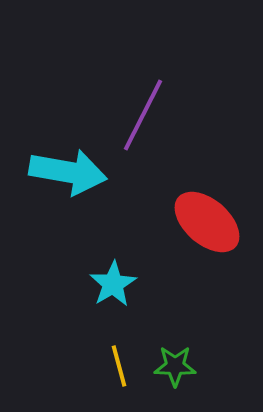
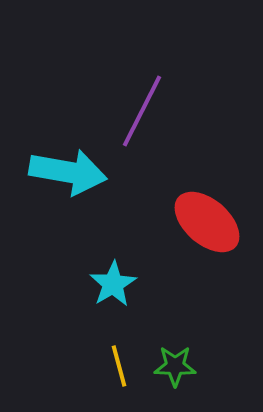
purple line: moved 1 px left, 4 px up
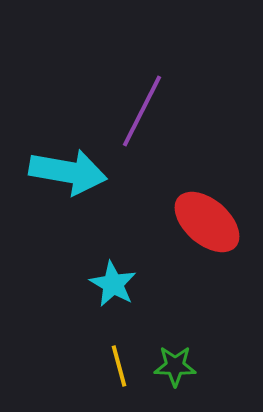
cyan star: rotated 12 degrees counterclockwise
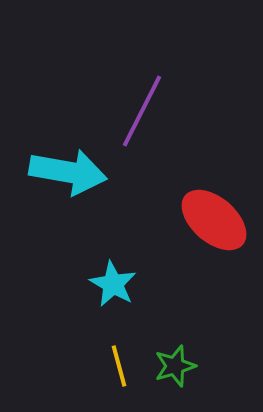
red ellipse: moved 7 px right, 2 px up
green star: rotated 18 degrees counterclockwise
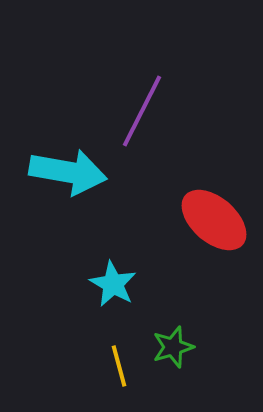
green star: moved 2 px left, 19 px up
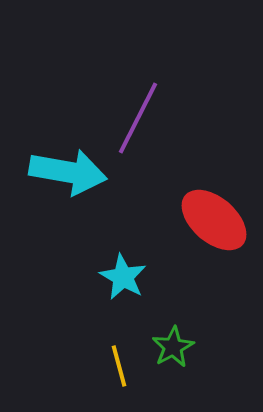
purple line: moved 4 px left, 7 px down
cyan star: moved 10 px right, 7 px up
green star: rotated 12 degrees counterclockwise
